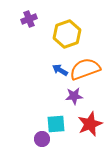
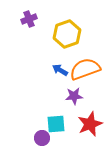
purple circle: moved 1 px up
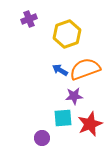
cyan square: moved 7 px right, 6 px up
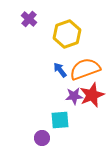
purple cross: rotated 28 degrees counterclockwise
blue arrow: rotated 21 degrees clockwise
cyan square: moved 3 px left, 2 px down
red star: moved 2 px right, 29 px up
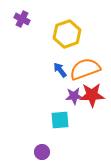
purple cross: moved 7 px left; rotated 14 degrees counterclockwise
red star: rotated 20 degrees clockwise
purple circle: moved 14 px down
